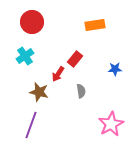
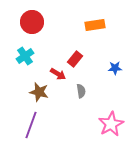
blue star: moved 1 px up
red arrow: rotated 91 degrees counterclockwise
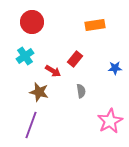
red arrow: moved 5 px left, 3 px up
pink star: moved 1 px left, 3 px up
